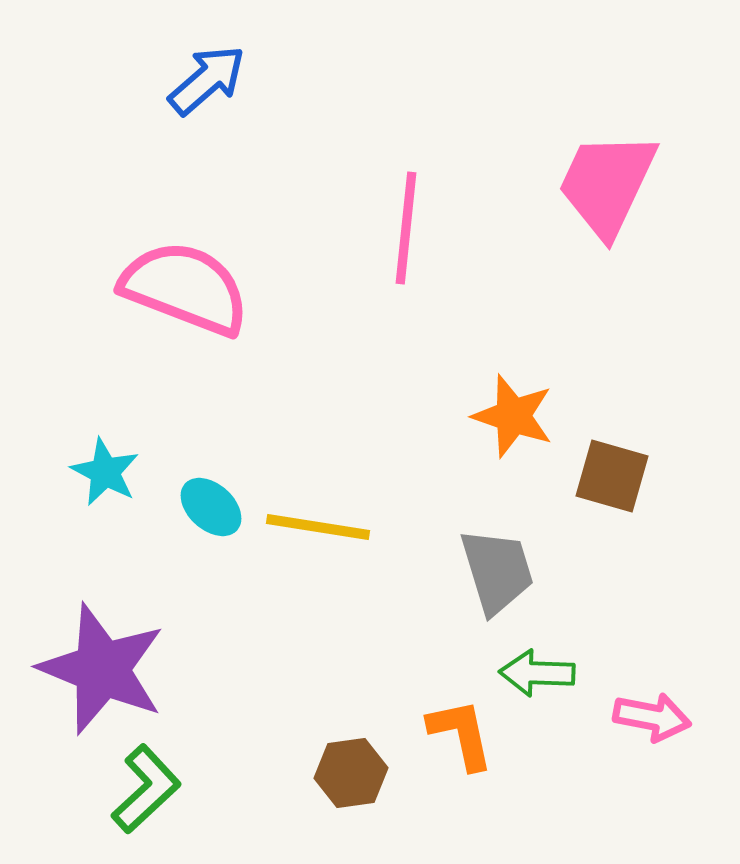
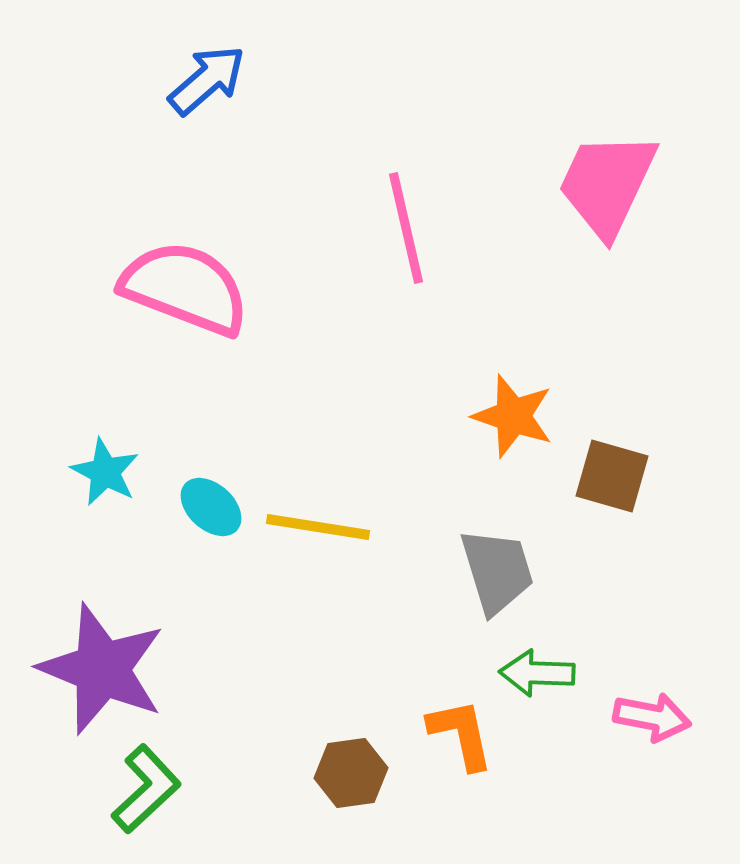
pink line: rotated 19 degrees counterclockwise
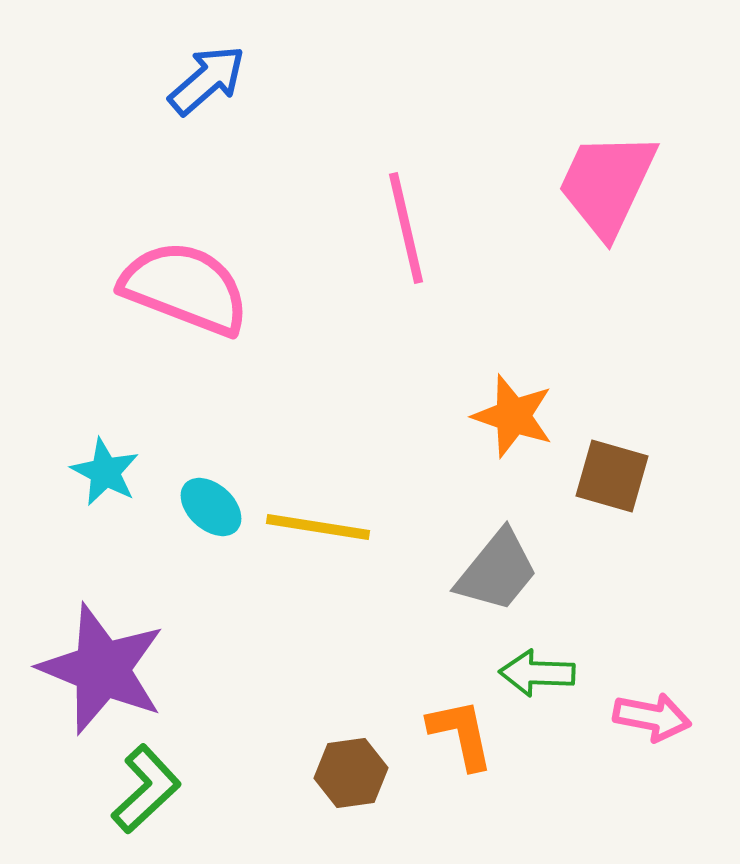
gray trapezoid: rotated 56 degrees clockwise
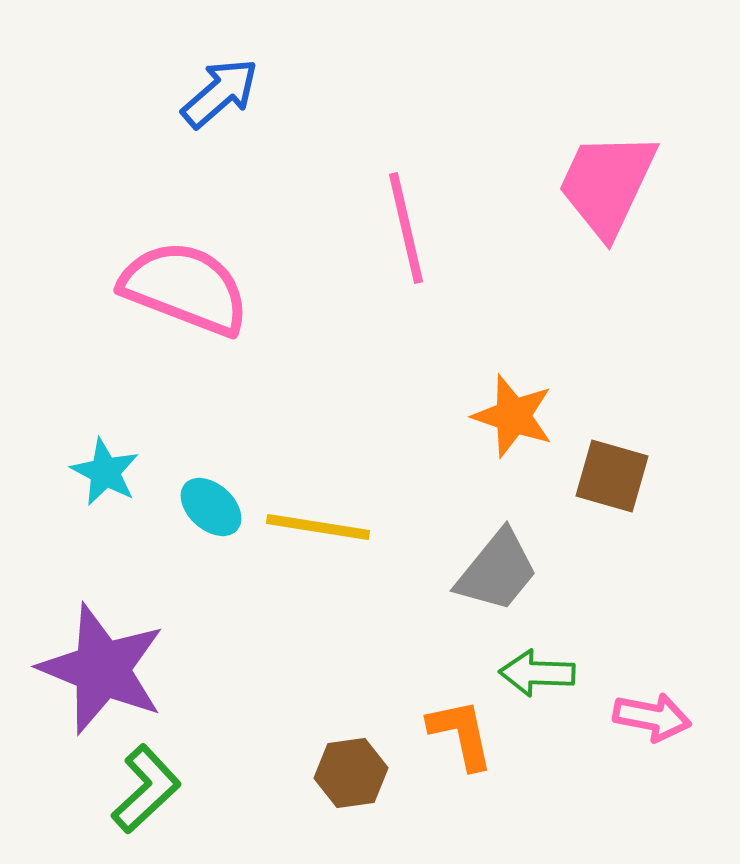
blue arrow: moved 13 px right, 13 px down
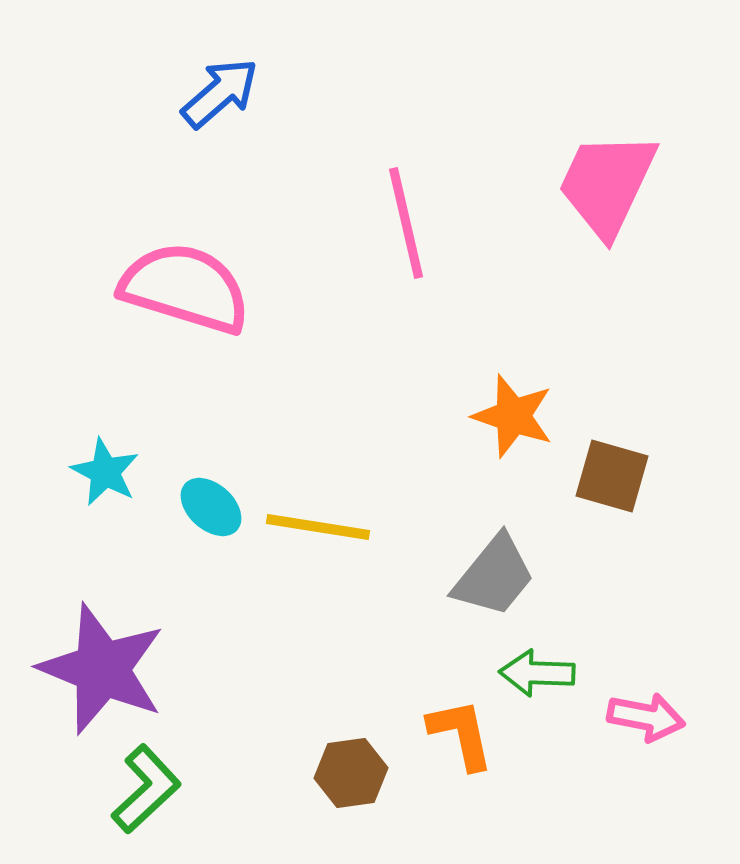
pink line: moved 5 px up
pink semicircle: rotated 4 degrees counterclockwise
gray trapezoid: moved 3 px left, 5 px down
pink arrow: moved 6 px left
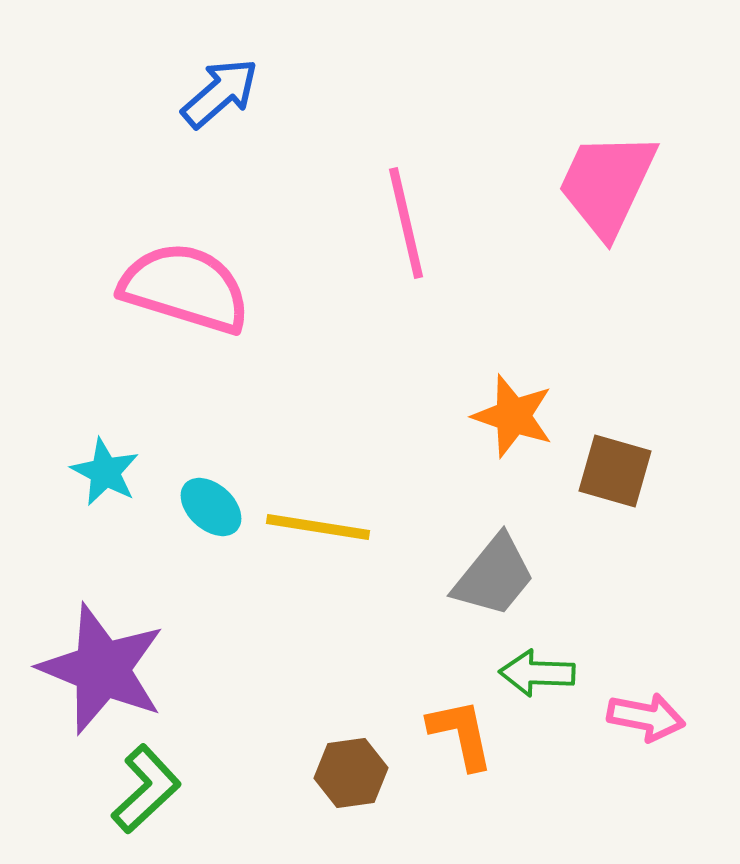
brown square: moved 3 px right, 5 px up
